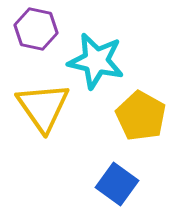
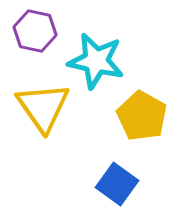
purple hexagon: moved 1 px left, 2 px down
yellow pentagon: moved 1 px right
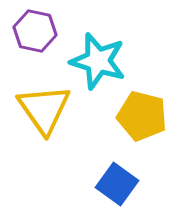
cyan star: moved 2 px right; rotated 4 degrees clockwise
yellow triangle: moved 1 px right, 2 px down
yellow pentagon: rotated 15 degrees counterclockwise
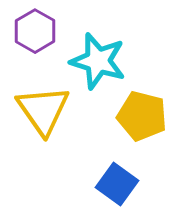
purple hexagon: rotated 18 degrees clockwise
yellow triangle: moved 1 px left, 1 px down
